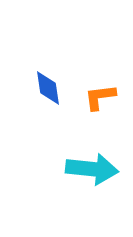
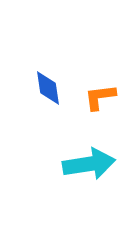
cyan arrow: moved 3 px left, 5 px up; rotated 15 degrees counterclockwise
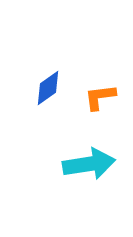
blue diamond: rotated 63 degrees clockwise
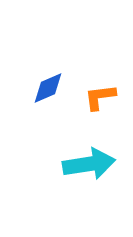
blue diamond: rotated 12 degrees clockwise
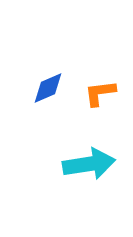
orange L-shape: moved 4 px up
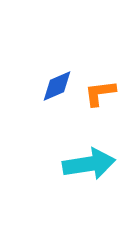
blue diamond: moved 9 px right, 2 px up
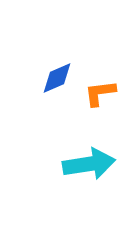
blue diamond: moved 8 px up
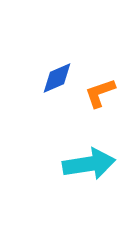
orange L-shape: rotated 12 degrees counterclockwise
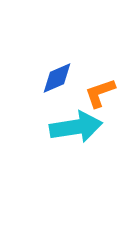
cyan arrow: moved 13 px left, 37 px up
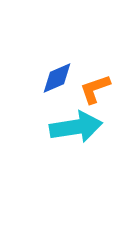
orange L-shape: moved 5 px left, 4 px up
